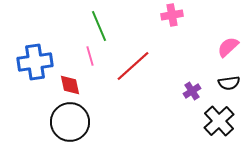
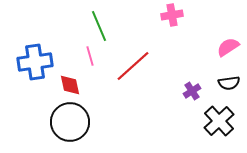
pink semicircle: rotated 10 degrees clockwise
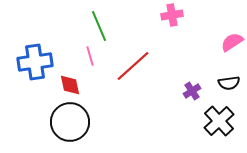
pink semicircle: moved 4 px right, 5 px up
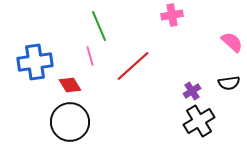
pink semicircle: rotated 75 degrees clockwise
red diamond: rotated 20 degrees counterclockwise
black cross: moved 20 px left; rotated 12 degrees clockwise
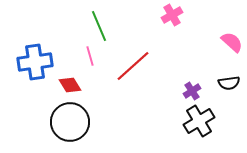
pink cross: rotated 20 degrees counterclockwise
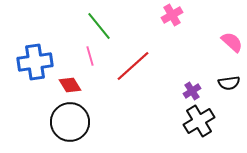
green line: rotated 16 degrees counterclockwise
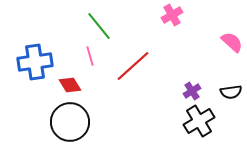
black semicircle: moved 2 px right, 9 px down
